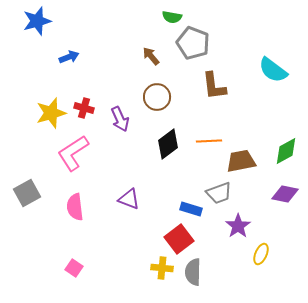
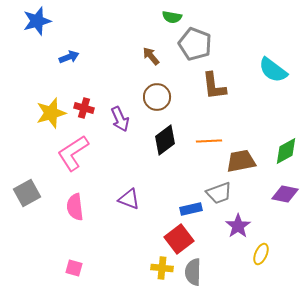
gray pentagon: moved 2 px right, 1 px down
black diamond: moved 3 px left, 4 px up
blue rectangle: rotated 30 degrees counterclockwise
pink square: rotated 18 degrees counterclockwise
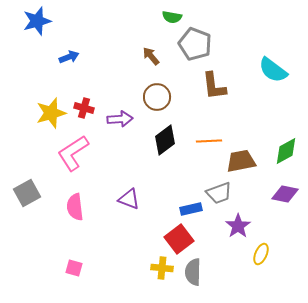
purple arrow: rotated 70 degrees counterclockwise
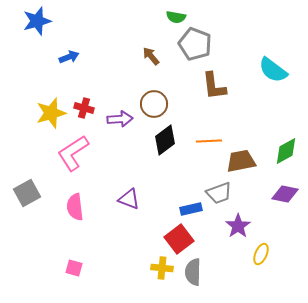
green semicircle: moved 4 px right
brown circle: moved 3 px left, 7 px down
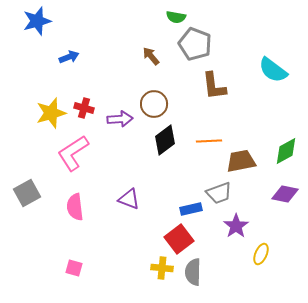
purple star: moved 2 px left
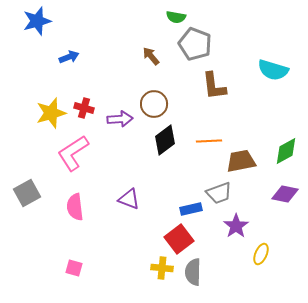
cyan semicircle: rotated 20 degrees counterclockwise
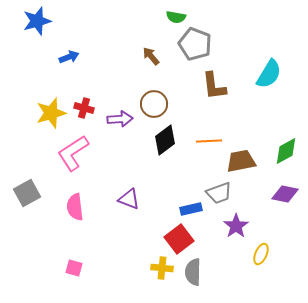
cyan semicircle: moved 4 px left, 4 px down; rotated 76 degrees counterclockwise
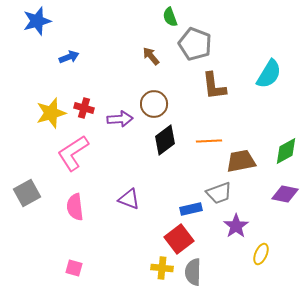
green semicircle: moved 6 px left; rotated 60 degrees clockwise
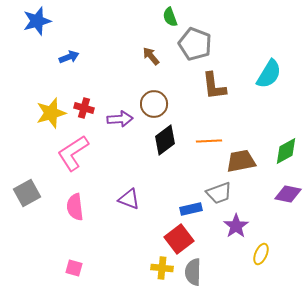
purple diamond: moved 3 px right
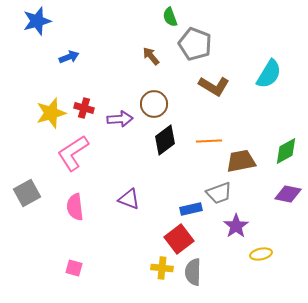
brown L-shape: rotated 52 degrees counterclockwise
yellow ellipse: rotated 55 degrees clockwise
